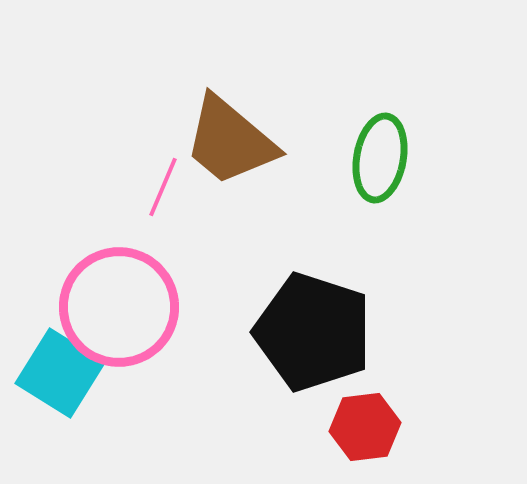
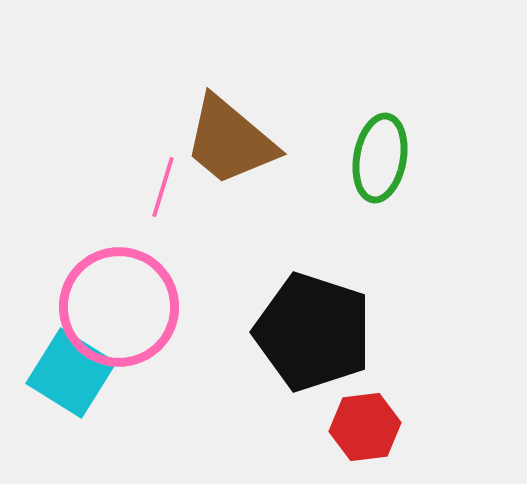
pink line: rotated 6 degrees counterclockwise
cyan square: moved 11 px right
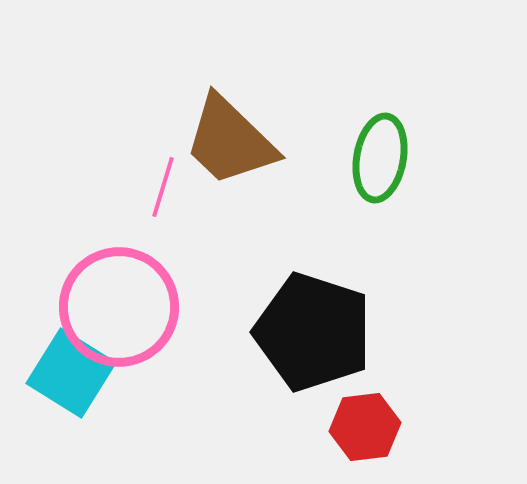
brown trapezoid: rotated 4 degrees clockwise
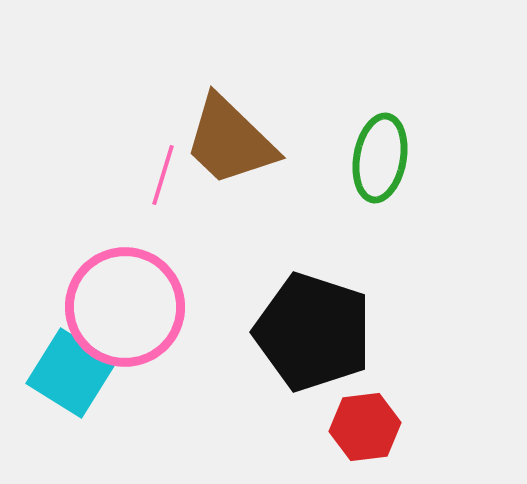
pink line: moved 12 px up
pink circle: moved 6 px right
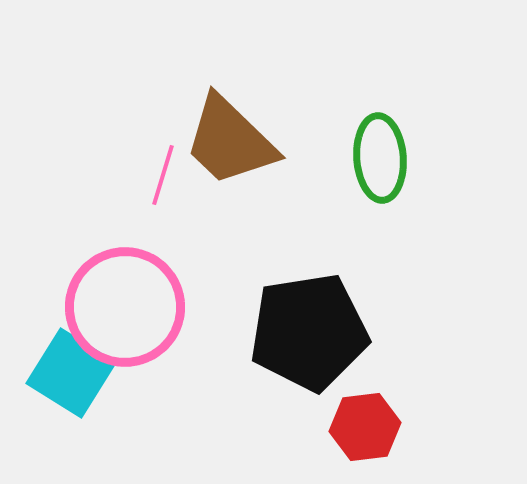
green ellipse: rotated 14 degrees counterclockwise
black pentagon: moved 4 px left; rotated 27 degrees counterclockwise
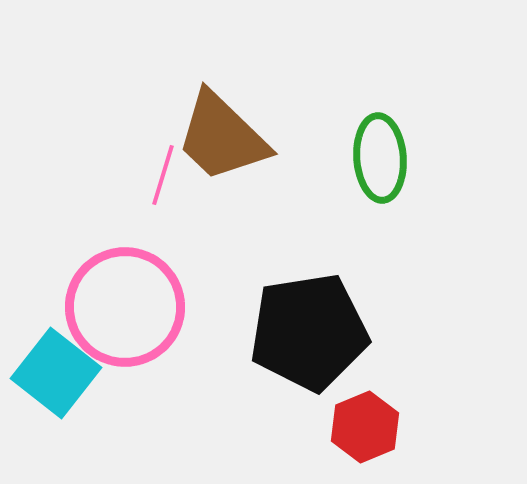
brown trapezoid: moved 8 px left, 4 px up
cyan square: moved 15 px left; rotated 6 degrees clockwise
red hexagon: rotated 16 degrees counterclockwise
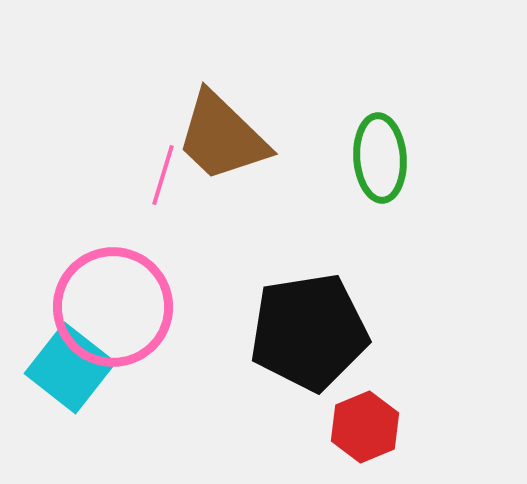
pink circle: moved 12 px left
cyan square: moved 14 px right, 5 px up
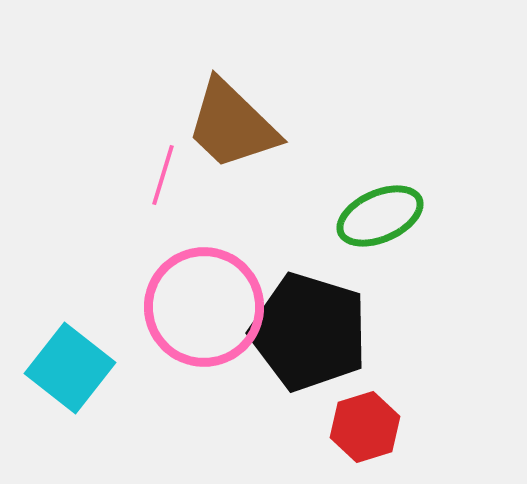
brown trapezoid: moved 10 px right, 12 px up
green ellipse: moved 58 px down; rotated 70 degrees clockwise
pink circle: moved 91 px right
black pentagon: rotated 26 degrees clockwise
red hexagon: rotated 6 degrees clockwise
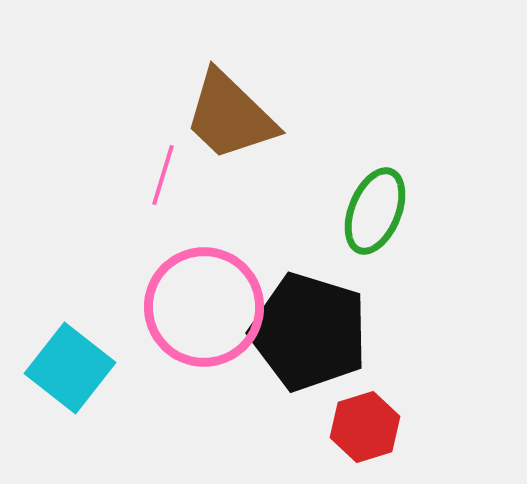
brown trapezoid: moved 2 px left, 9 px up
green ellipse: moved 5 px left, 5 px up; rotated 44 degrees counterclockwise
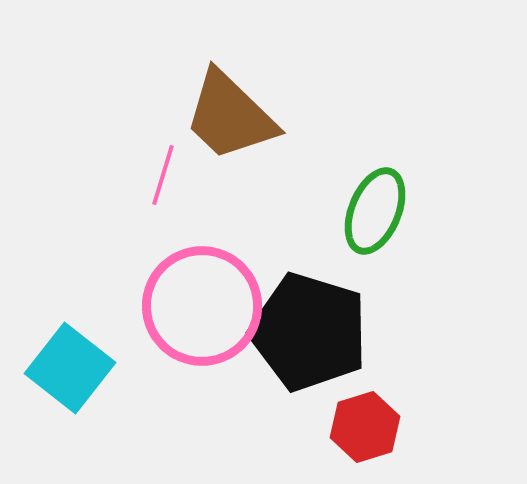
pink circle: moved 2 px left, 1 px up
